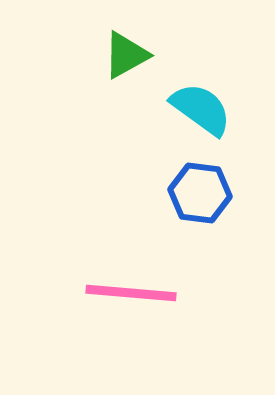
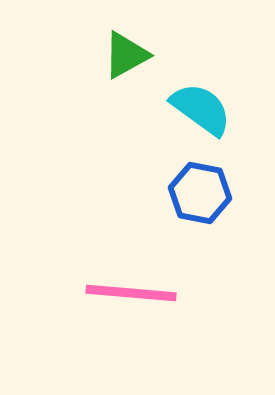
blue hexagon: rotated 4 degrees clockwise
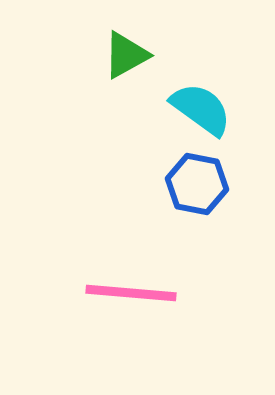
blue hexagon: moved 3 px left, 9 px up
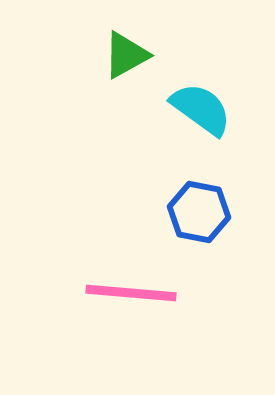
blue hexagon: moved 2 px right, 28 px down
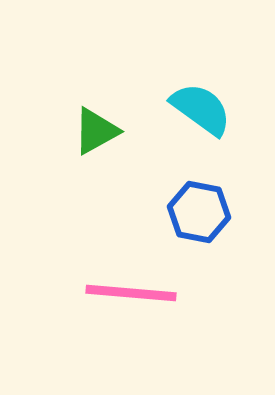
green triangle: moved 30 px left, 76 px down
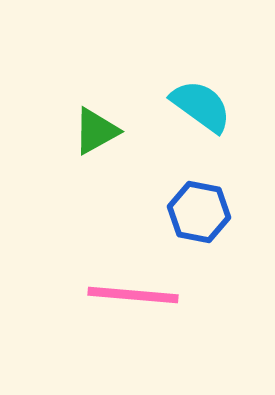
cyan semicircle: moved 3 px up
pink line: moved 2 px right, 2 px down
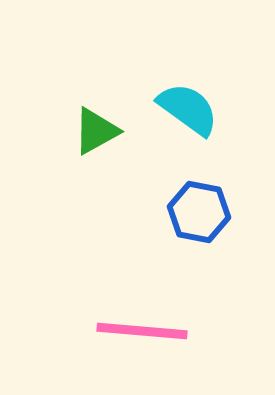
cyan semicircle: moved 13 px left, 3 px down
pink line: moved 9 px right, 36 px down
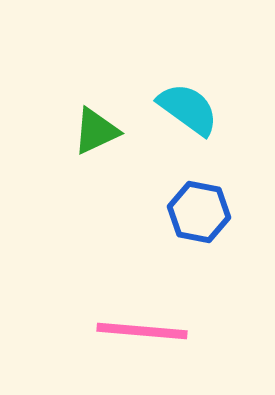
green triangle: rotated 4 degrees clockwise
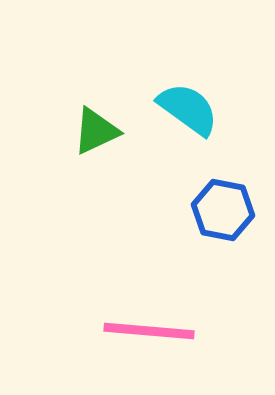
blue hexagon: moved 24 px right, 2 px up
pink line: moved 7 px right
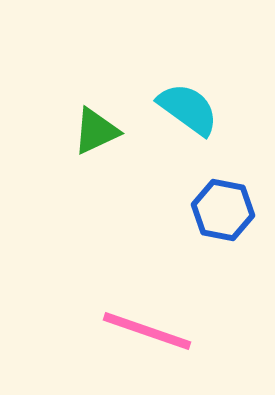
pink line: moved 2 px left; rotated 14 degrees clockwise
